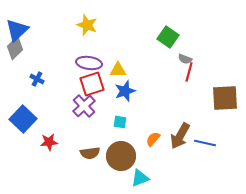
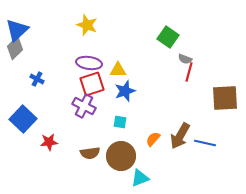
purple cross: rotated 20 degrees counterclockwise
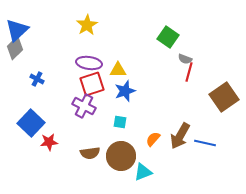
yellow star: rotated 20 degrees clockwise
brown square: moved 1 px left, 1 px up; rotated 32 degrees counterclockwise
blue square: moved 8 px right, 4 px down
cyan triangle: moved 3 px right, 6 px up
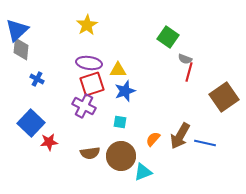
gray diamond: moved 6 px right, 1 px down; rotated 40 degrees counterclockwise
